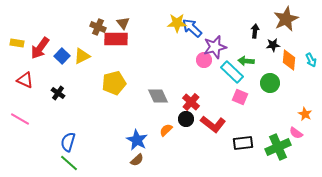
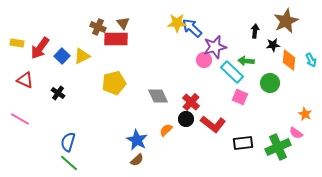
brown star: moved 2 px down
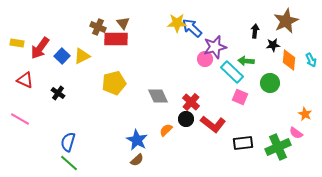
pink circle: moved 1 px right, 1 px up
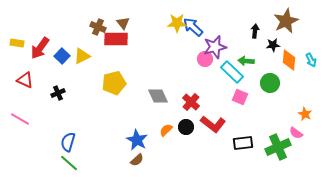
blue arrow: moved 1 px right, 1 px up
black cross: rotated 32 degrees clockwise
black circle: moved 8 px down
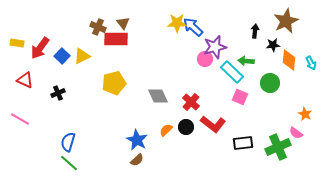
cyan arrow: moved 3 px down
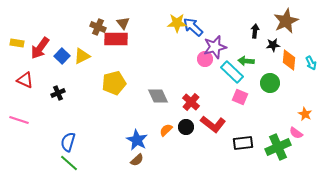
pink line: moved 1 px left, 1 px down; rotated 12 degrees counterclockwise
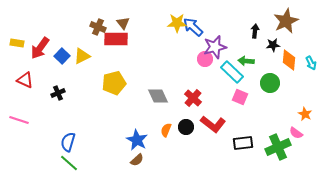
red cross: moved 2 px right, 4 px up
orange semicircle: rotated 24 degrees counterclockwise
